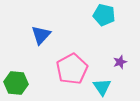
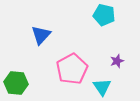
purple star: moved 3 px left, 1 px up
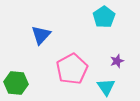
cyan pentagon: moved 2 px down; rotated 25 degrees clockwise
cyan triangle: moved 4 px right
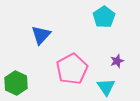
green hexagon: rotated 20 degrees clockwise
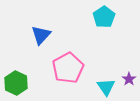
purple star: moved 12 px right, 18 px down; rotated 16 degrees counterclockwise
pink pentagon: moved 4 px left, 1 px up
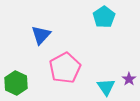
pink pentagon: moved 3 px left
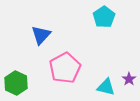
cyan triangle: rotated 42 degrees counterclockwise
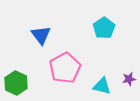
cyan pentagon: moved 11 px down
blue triangle: rotated 20 degrees counterclockwise
purple star: rotated 24 degrees clockwise
cyan triangle: moved 4 px left, 1 px up
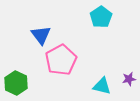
cyan pentagon: moved 3 px left, 11 px up
pink pentagon: moved 4 px left, 8 px up
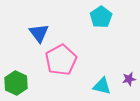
blue triangle: moved 2 px left, 2 px up
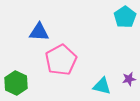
cyan pentagon: moved 24 px right
blue triangle: moved 1 px up; rotated 50 degrees counterclockwise
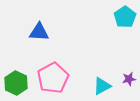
pink pentagon: moved 8 px left, 18 px down
cyan triangle: rotated 42 degrees counterclockwise
